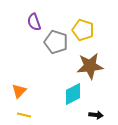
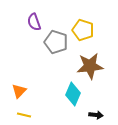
cyan diamond: rotated 40 degrees counterclockwise
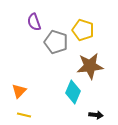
cyan diamond: moved 2 px up
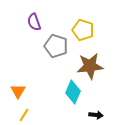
gray pentagon: moved 4 px down
orange triangle: moved 1 px left; rotated 14 degrees counterclockwise
yellow line: rotated 72 degrees counterclockwise
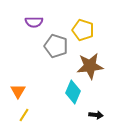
purple semicircle: rotated 72 degrees counterclockwise
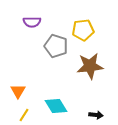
purple semicircle: moved 2 px left
yellow pentagon: rotated 25 degrees counterclockwise
cyan diamond: moved 17 px left, 14 px down; rotated 55 degrees counterclockwise
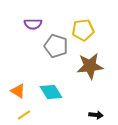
purple semicircle: moved 1 px right, 2 px down
orange triangle: rotated 28 degrees counterclockwise
cyan diamond: moved 5 px left, 14 px up
yellow line: rotated 24 degrees clockwise
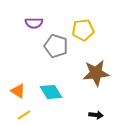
purple semicircle: moved 1 px right, 1 px up
brown star: moved 6 px right, 7 px down
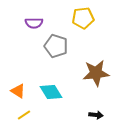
yellow pentagon: moved 12 px up
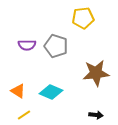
purple semicircle: moved 7 px left, 22 px down
cyan diamond: rotated 35 degrees counterclockwise
